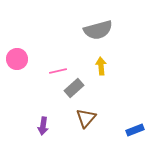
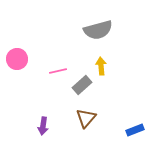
gray rectangle: moved 8 px right, 3 px up
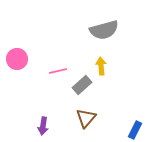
gray semicircle: moved 6 px right
blue rectangle: rotated 42 degrees counterclockwise
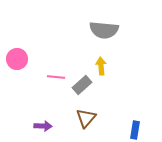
gray semicircle: rotated 20 degrees clockwise
pink line: moved 2 px left, 6 px down; rotated 18 degrees clockwise
purple arrow: rotated 96 degrees counterclockwise
blue rectangle: rotated 18 degrees counterclockwise
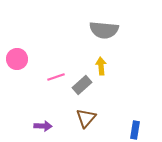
pink line: rotated 24 degrees counterclockwise
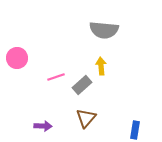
pink circle: moved 1 px up
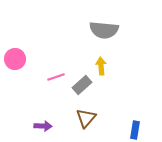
pink circle: moved 2 px left, 1 px down
